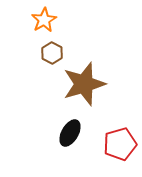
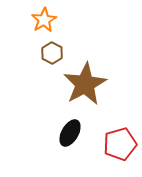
brown star: moved 1 px right; rotated 12 degrees counterclockwise
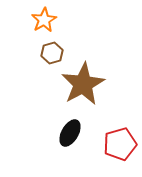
brown hexagon: rotated 15 degrees clockwise
brown star: moved 2 px left
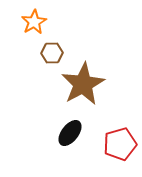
orange star: moved 10 px left, 2 px down
brown hexagon: rotated 15 degrees clockwise
black ellipse: rotated 8 degrees clockwise
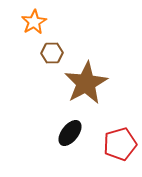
brown star: moved 3 px right, 1 px up
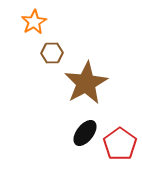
black ellipse: moved 15 px right
red pentagon: rotated 20 degrees counterclockwise
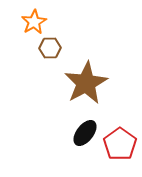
brown hexagon: moved 2 px left, 5 px up
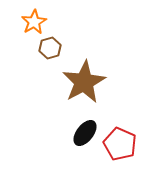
brown hexagon: rotated 15 degrees counterclockwise
brown star: moved 2 px left, 1 px up
red pentagon: rotated 12 degrees counterclockwise
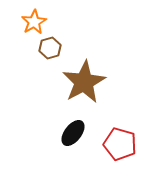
black ellipse: moved 12 px left
red pentagon: rotated 8 degrees counterclockwise
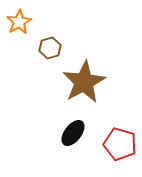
orange star: moved 15 px left
